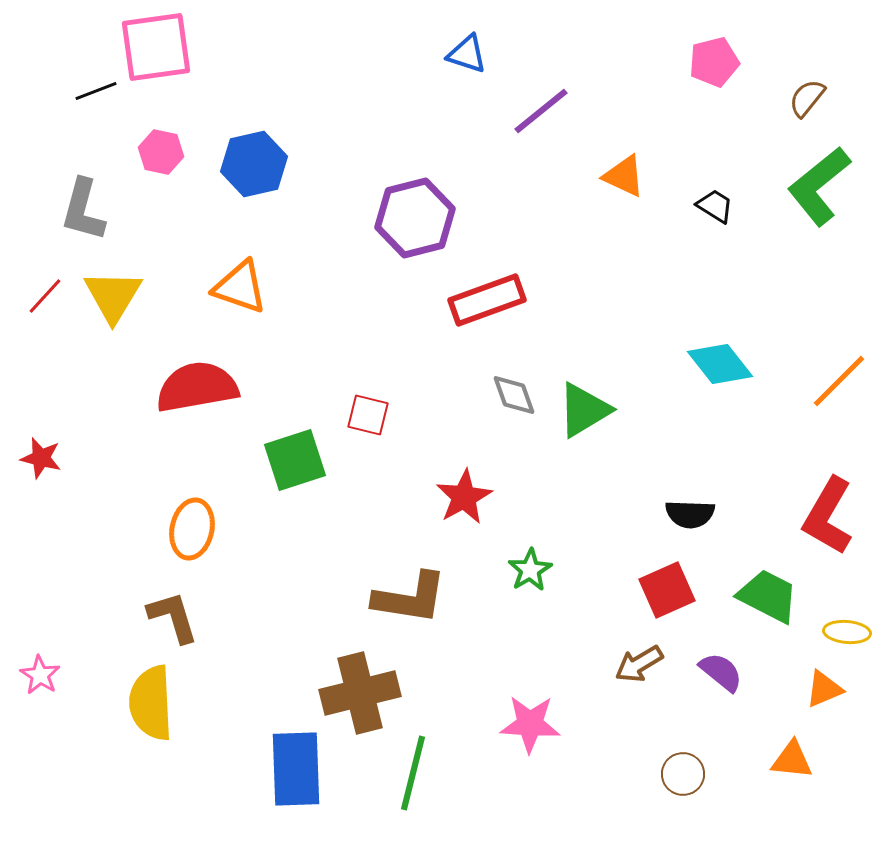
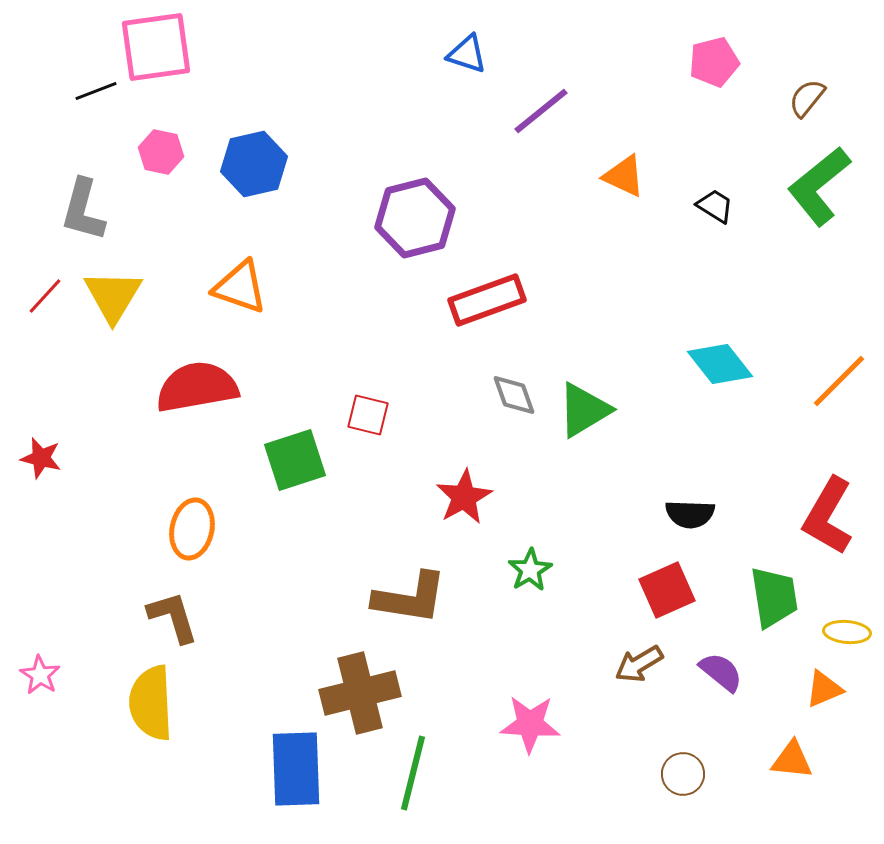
green trapezoid at (768, 596): moved 6 px right, 1 px down; rotated 54 degrees clockwise
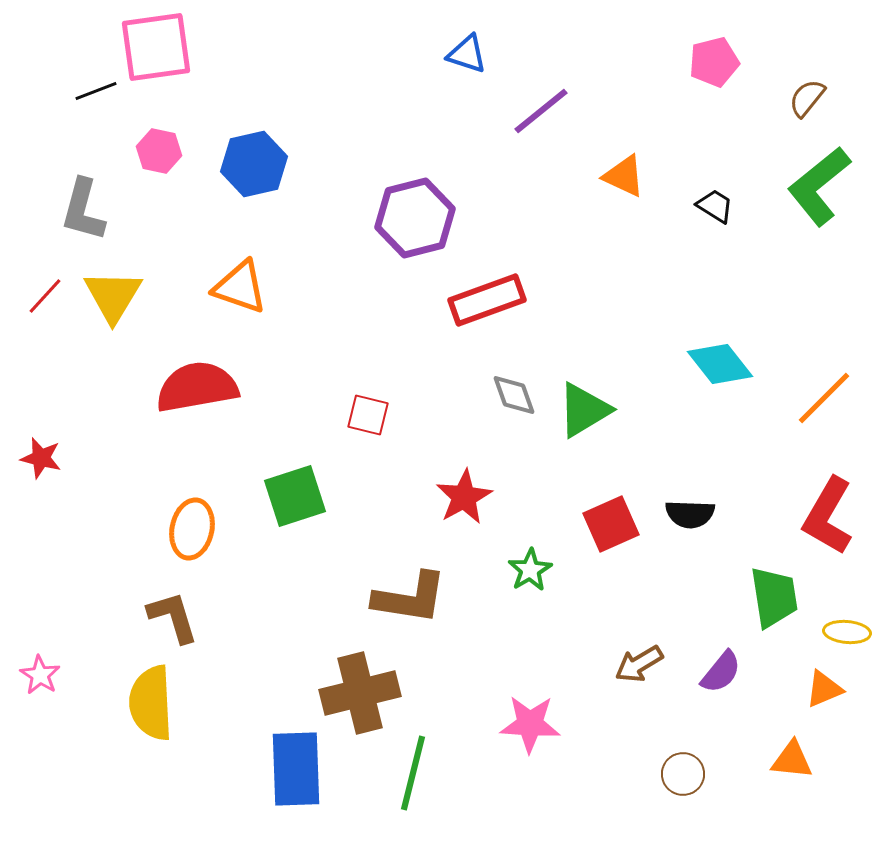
pink hexagon at (161, 152): moved 2 px left, 1 px up
orange line at (839, 381): moved 15 px left, 17 px down
green square at (295, 460): moved 36 px down
red square at (667, 590): moved 56 px left, 66 px up
purple semicircle at (721, 672): rotated 90 degrees clockwise
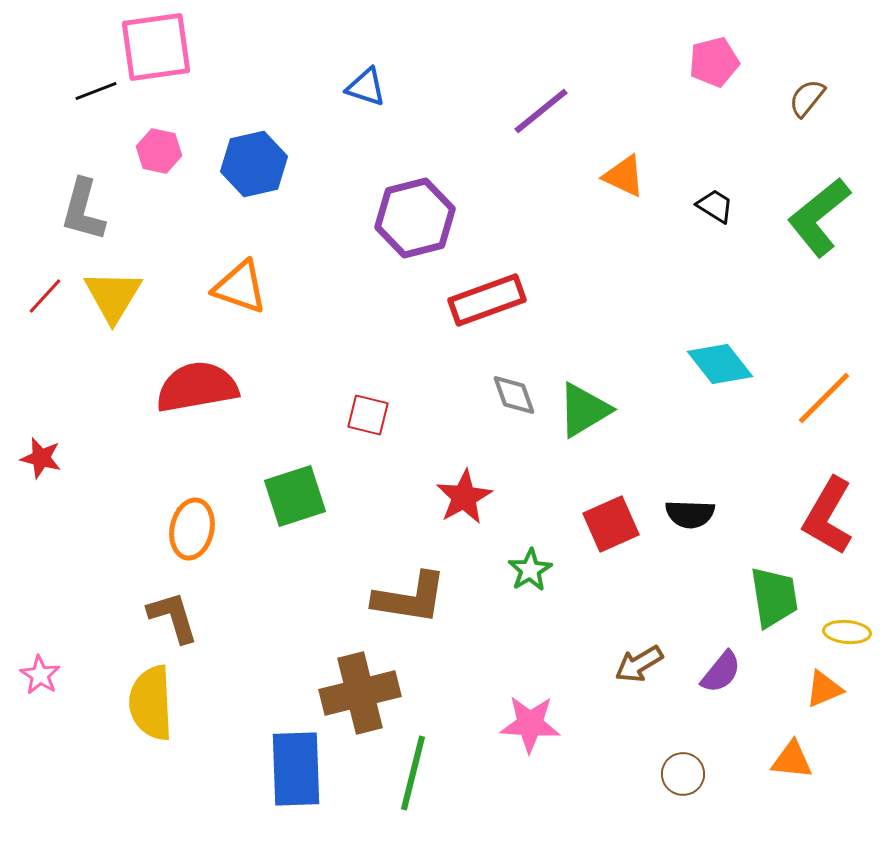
blue triangle at (467, 54): moved 101 px left, 33 px down
green L-shape at (819, 186): moved 31 px down
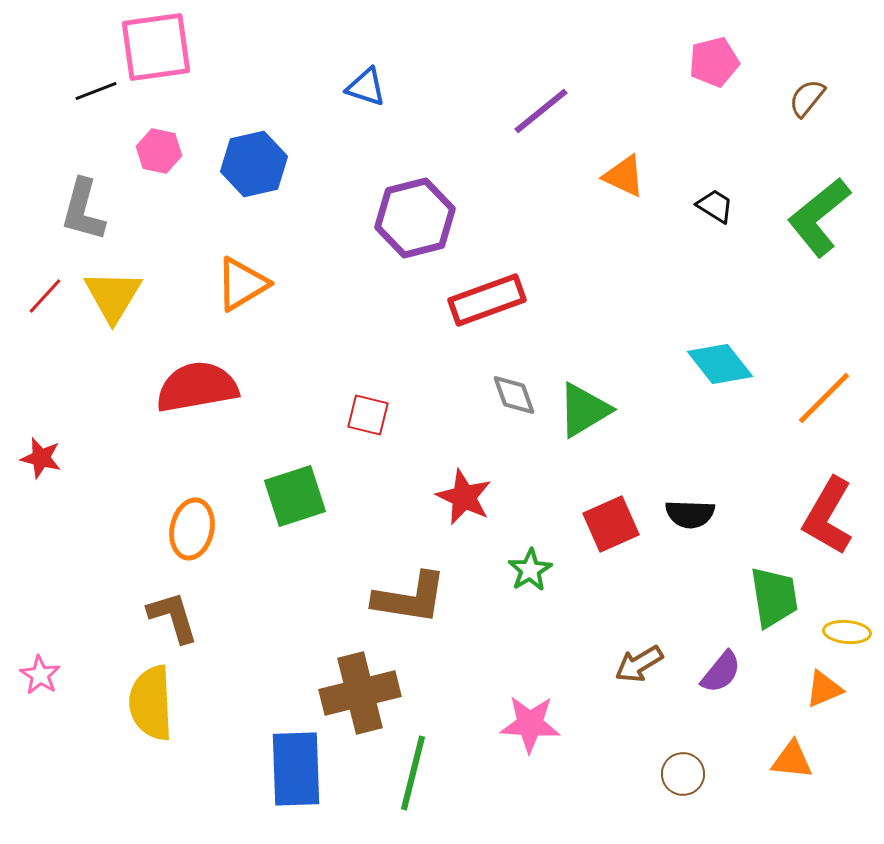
orange triangle at (240, 287): moved 2 px right, 3 px up; rotated 50 degrees counterclockwise
red star at (464, 497): rotated 18 degrees counterclockwise
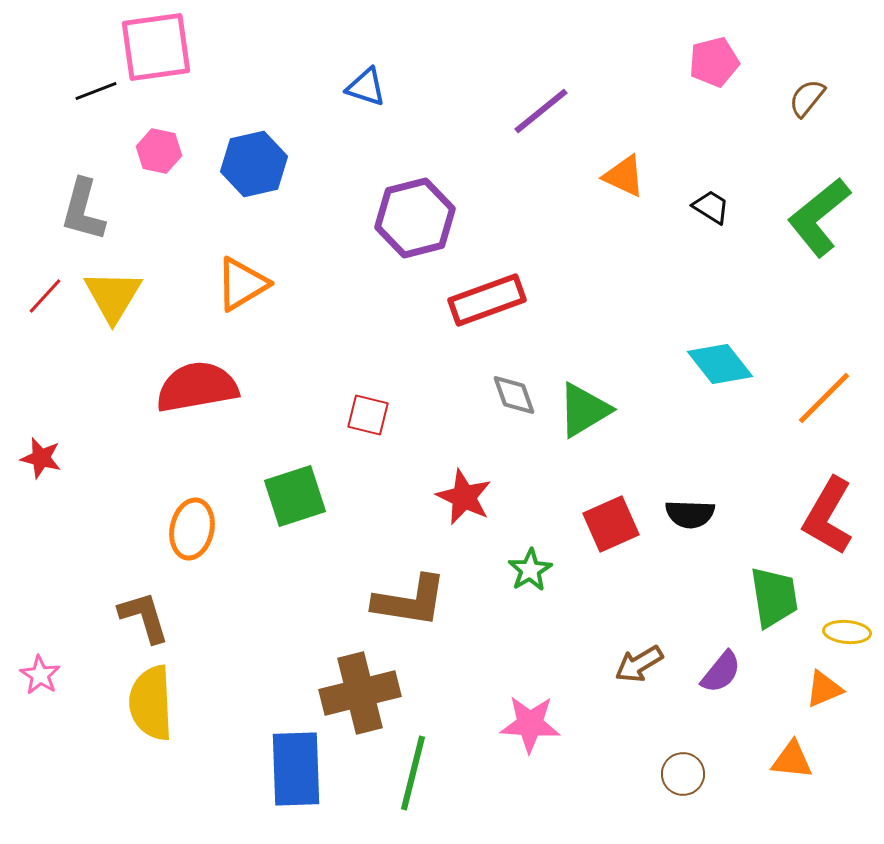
black trapezoid at (715, 206): moved 4 px left, 1 px down
brown L-shape at (410, 598): moved 3 px down
brown L-shape at (173, 617): moved 29 px left
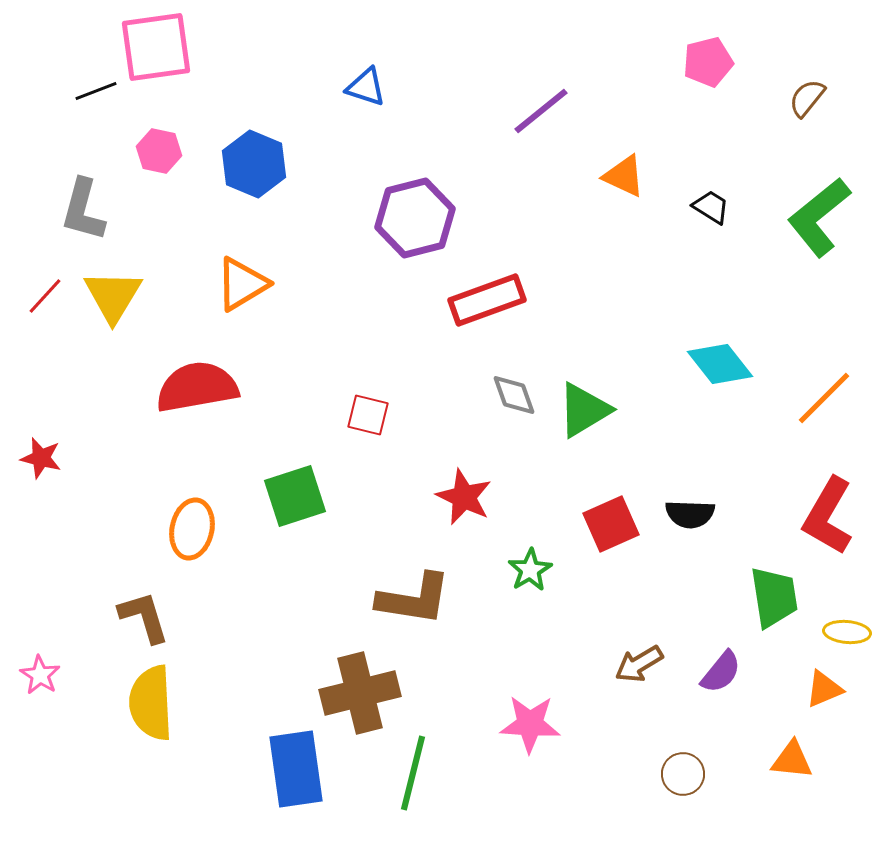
pink pentagon at (714, 62): moved 6 px left
blue hexagon at (254, 164): rotated 24 degrees counterclockwise
brown L-shape at (410, 601): moved 4 px right, 2 px up
blue rectangle at (296, 769): rotated 6 degrees counterclockwise
